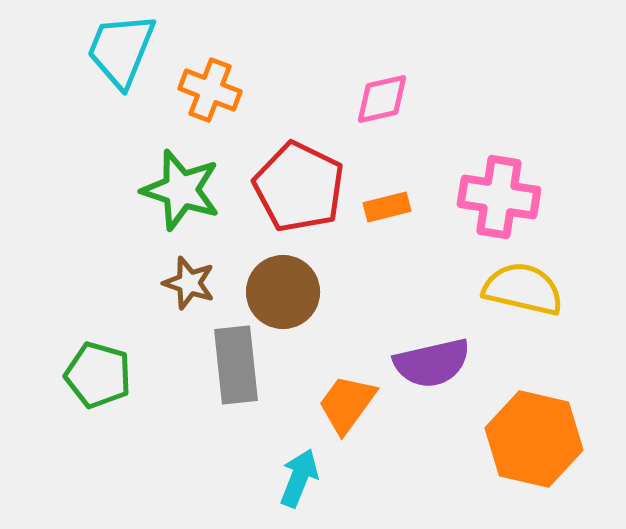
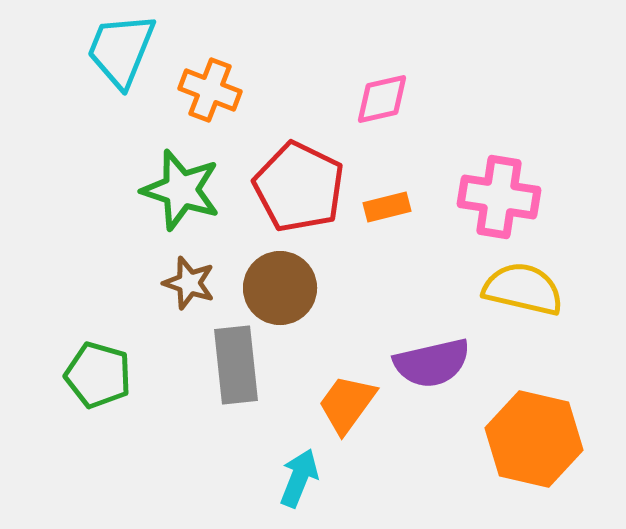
brown circle: moved 3 px left, 4 px up
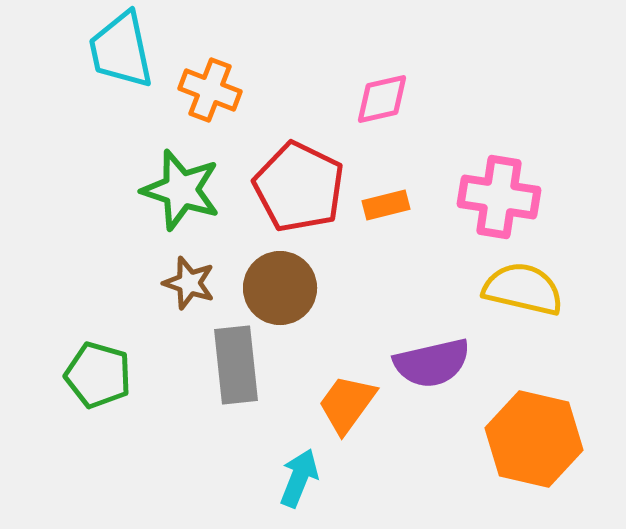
cyan trapezoid: rotated 34 degrees counterclockwise
orange rectangle: moved 1 px left, 2 px up
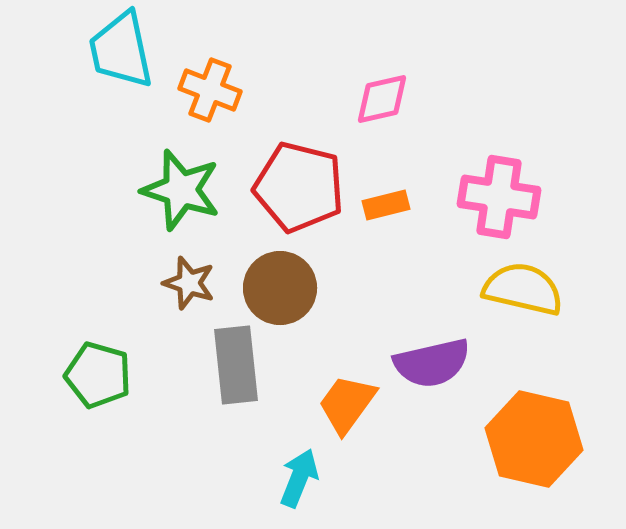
red pentagon: rotated 12 degrees counterclockwise
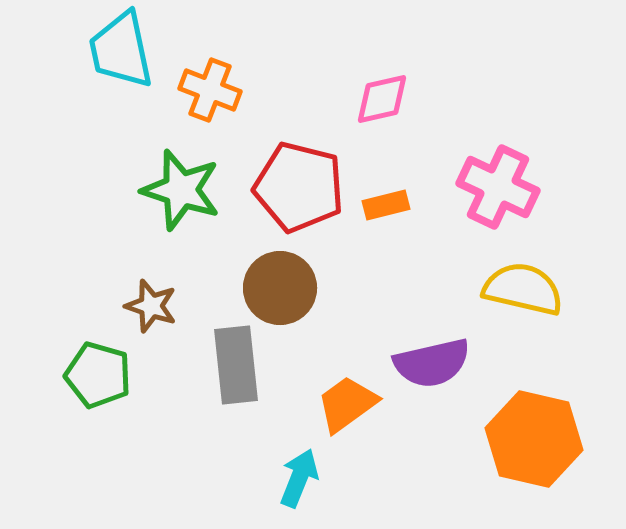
pink cross: moved 1 px left, 10 px up; rotated 16 degrees clockwise
brown star: moved 38 px left, 23 px down
orange trapezoid: rotated 18 degrees clockwise
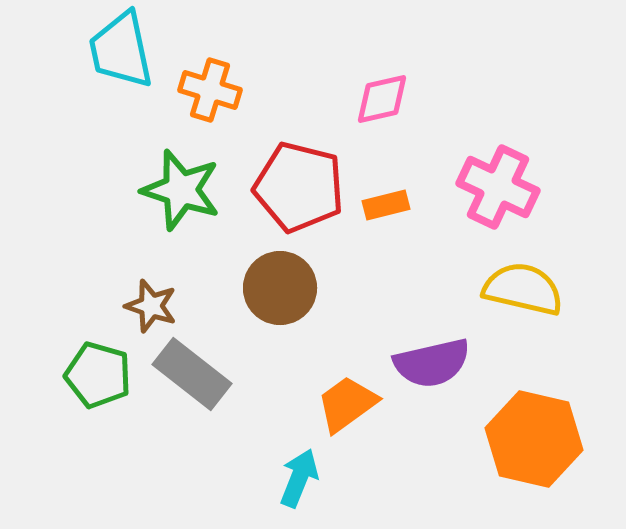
orange cross: rotated 4 degrees counterclockwise
gray rectangle: moved 44 px left, 9 px down; rotated 46 degrees counterclockwise
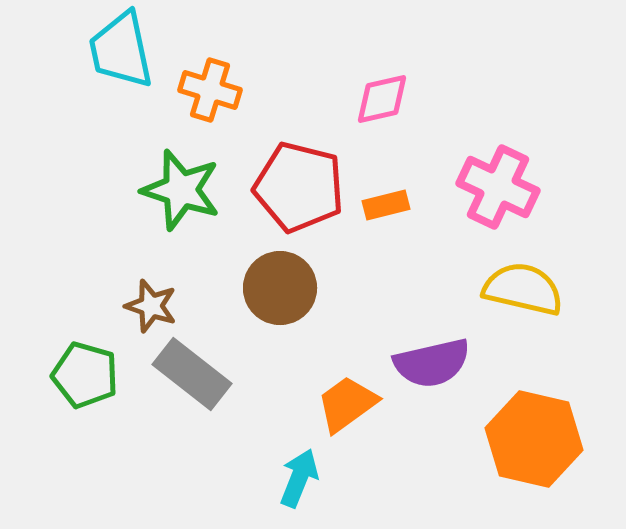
green pentagon: moved 13 px left
